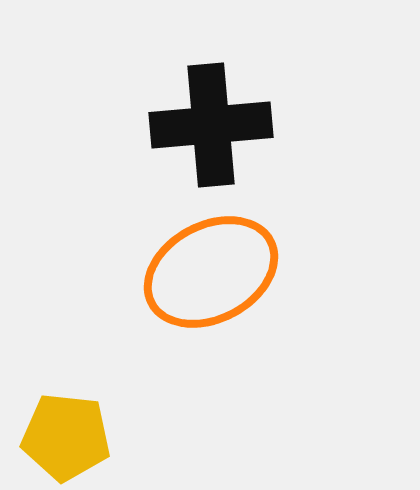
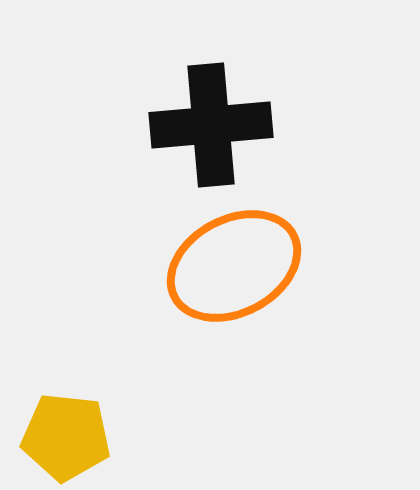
orange ellipse: moved 23 px right, 6 px up
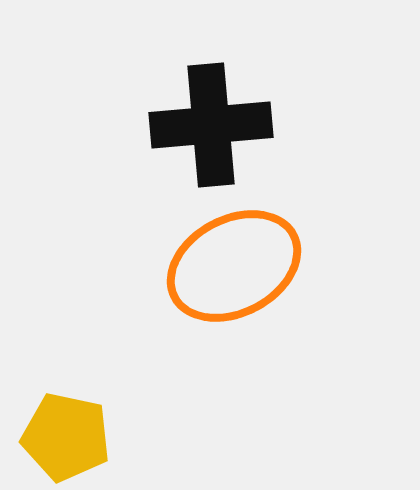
yellow pentagon: rotated 6 degrees clockwise
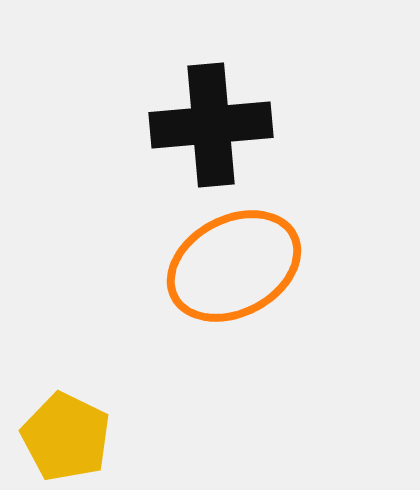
yellow pentagon: rotated 14 degrees clockwise
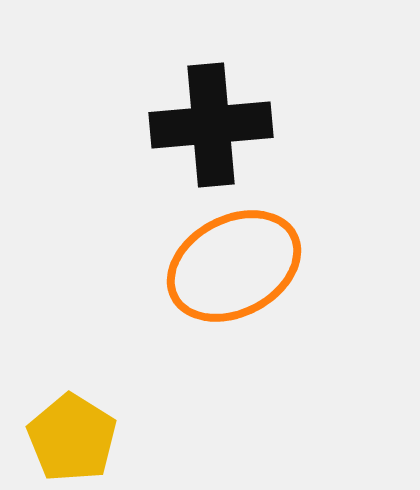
yellow pentagon: moved 6 px right, 1 px down; rotated 6 degrees clockwise
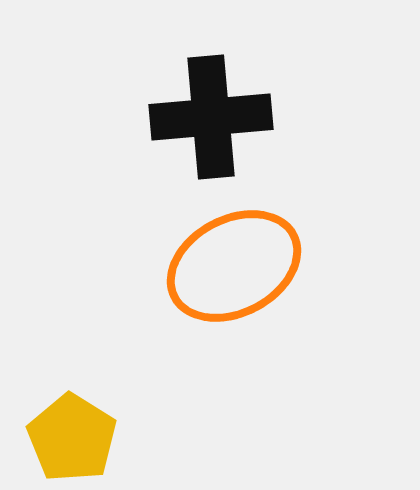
black cross: moved 8 px up
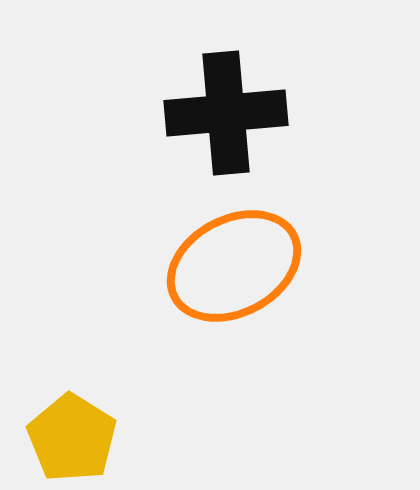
black cross: moved 15 px right, 4 px up
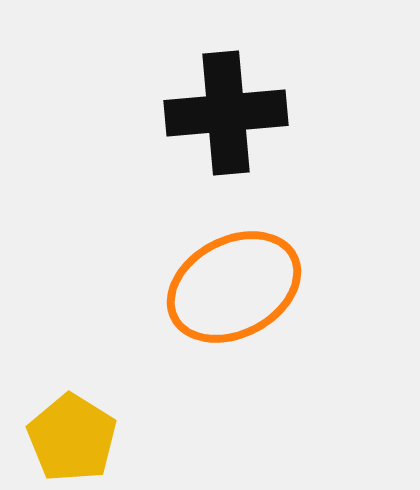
orange ellipse: moved 21 px down
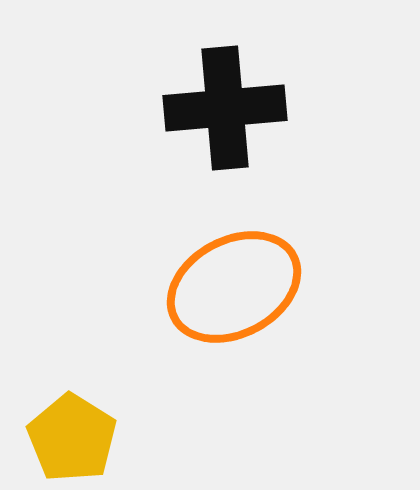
black cross: moved 1 px left, 5 px up
